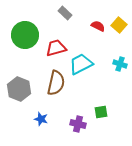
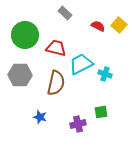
red trapezoid: rotated 30 degrees clockwise
cyan cross: moved 15 px left, 10 px down
gray hexagon: moved 1 px right, 14 px up; rotated 20 degrees counterclockwise
blue star: moved 1 px left, 2 px up
purple cross: rotated 28 degrees counterclockwise
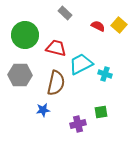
blue star: moved 3 px right, 7 px up; rotated 24 degrees counterclockwise
